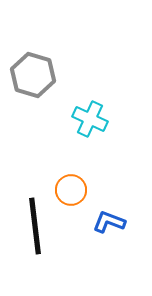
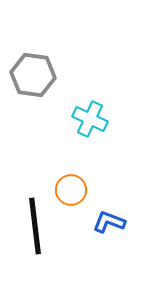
gray hexagon: rotated 9 degrees counterclockwise
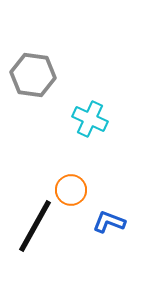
black line: rotated 36 degrees clockwise
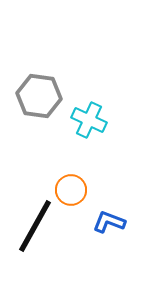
gray hexagon: moved 6 px right, 21 px down
cyan cross: moved 1 px left, 1 px down
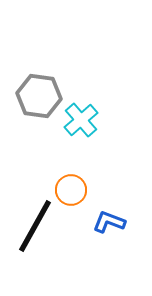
cyan cross: moved 8 px left; rotated 24 degrees clockwise
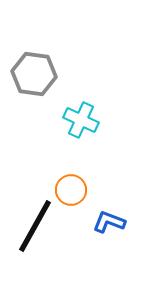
gray hexagon: moved 5 px left, 22 px up
cyan cross: rotated 24 degrees counterclockwise
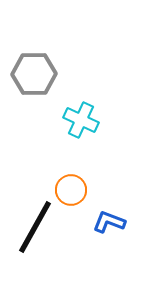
gray hexagon: rotated 9 degrees counterclockwise
black line: moved 1 px down
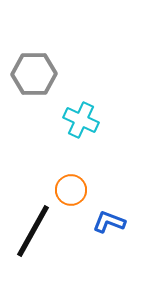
black line: moved 2 px left, 4 px down
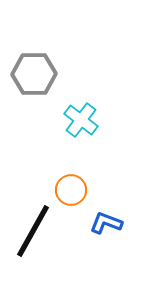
cyan cross: rotated 12 degrees clockwise
blue L-shape: moved 3 px left, 1 px down
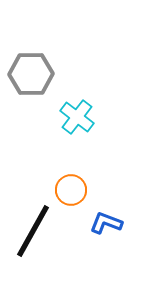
gray hexagon: moved 3 px left
cyan cross: moved 4 px left, 3 px up
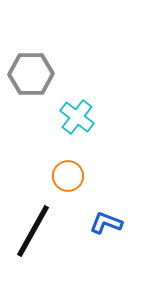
orange circle: moved 3 px left, 14 px up
